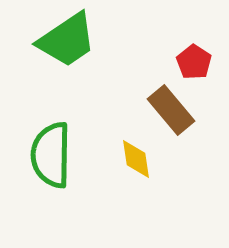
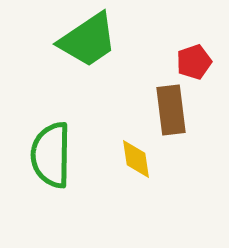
green trapezoid: moved 21 px right
red pentagon: rotated 20 degrees clockwise
brown rectangle: rotated 33 degrees clockwise
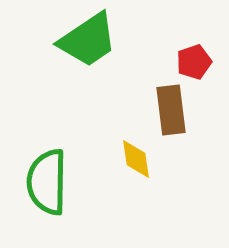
green semicircle: moved 4 px left, 27 px down
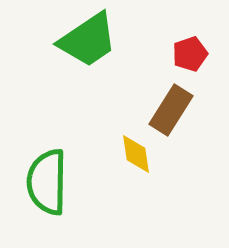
red pentagon: moved 4 px left, 8 px up
brown rectangle: rotated 39 degrees clockwise
yellow diamond: moved 5 px up
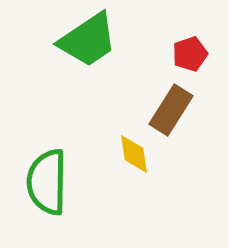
yellow diamond: moved 2 px left
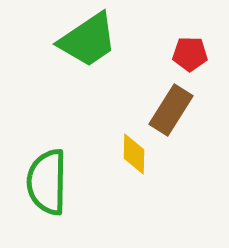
red pentagon: rotated 20 degrees clockwise
yellow diamond: rotated 9 degrees clockwise
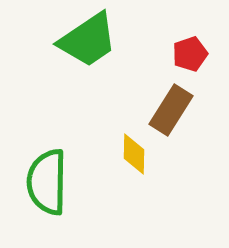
red pentagon: rotated 20 degrees counterclockwise
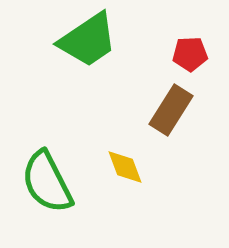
red pentagon: rotated 16 degrees clockwise
yellow diamond: moved 9 px left, 13 px down; rotated 21 degrees counterclockwise
green semicircle: rotated 28 degrees counterclockwise
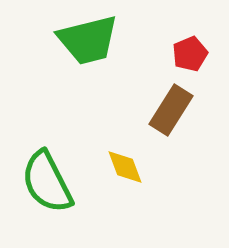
green trapezoid: rotated 20 degrees clockwise
red pentagon: rotated 20 degrees counterclockwise
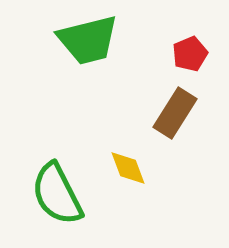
brown rectangle: moved 4 px right, 3 px down
yellow diamond: moved 3 px right, 1 px down
green semicircle: moved 10 px right, 12 px down
